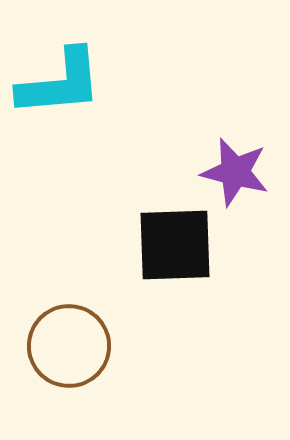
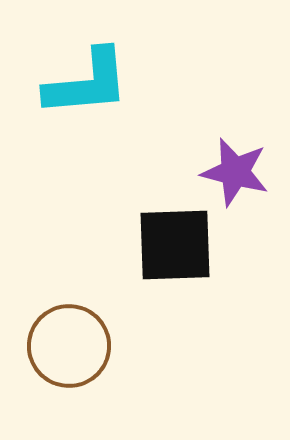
cyan L-shape: moved 27 px right
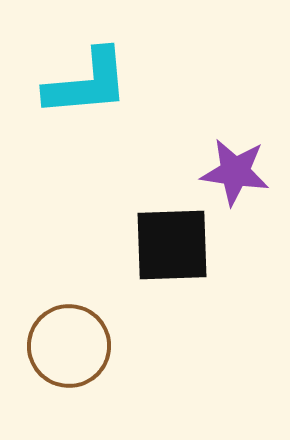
purple star: rotated 6 degrees counterclockwise
black square: moved 3 px left
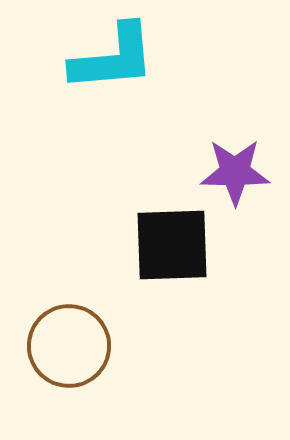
cyan L-shape: moved 26 px right, 25 px up
purple star: rotated 8 degrees counterclockwise
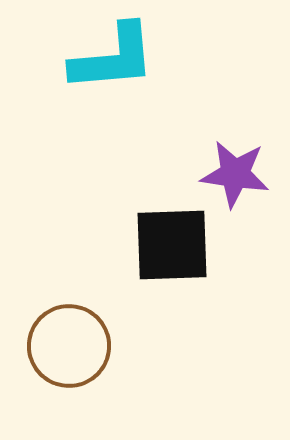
purple star: moved 2 px down; rotated 8 degrees clockwise
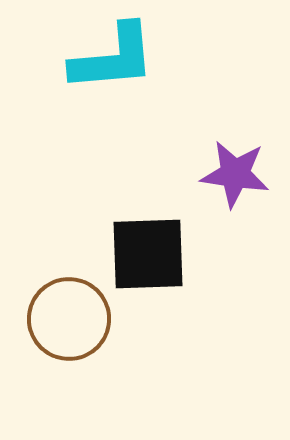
black square: moved 24 px left, 9 px down
brown circle: moved 27 px up
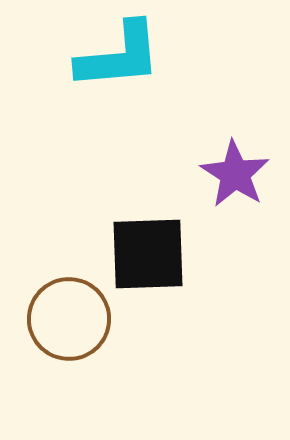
cyan L-shape: moved 6 px right, 2 px up
purple star: rotated 24 degrees clockwise
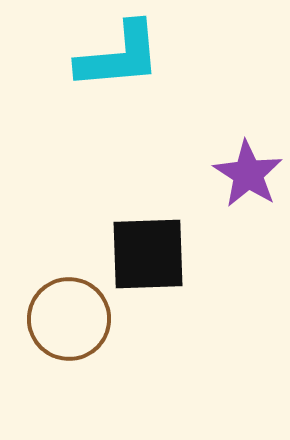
purple star: moved 13 px right
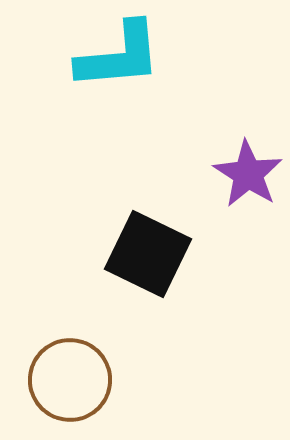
black square: rotated 28 degrees clockwise
brown circle: moved 1 px right, 61 px down
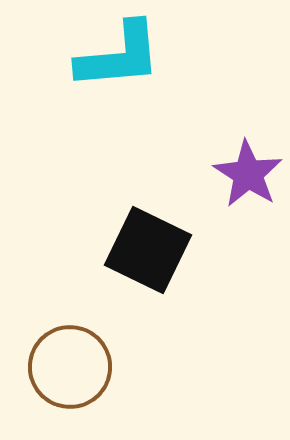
black square: moved 4 px up
brown circle: moved 13 px up
